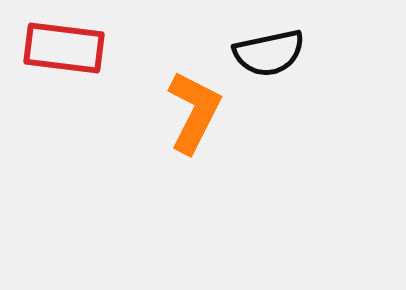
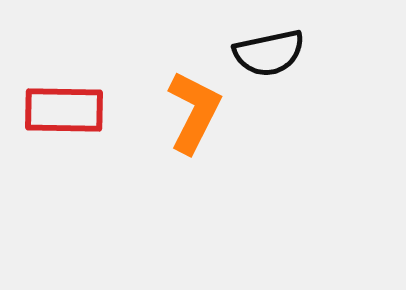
red rectangle: moved 62 px down; rotated 6 degrees counterclockwise
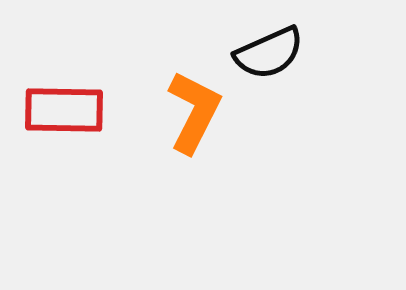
black semicircle: rotated 12 degrees counterclockwise
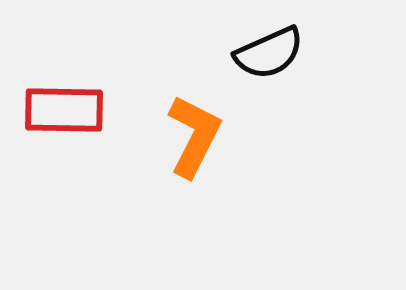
orange L-shape: moved 24 px down
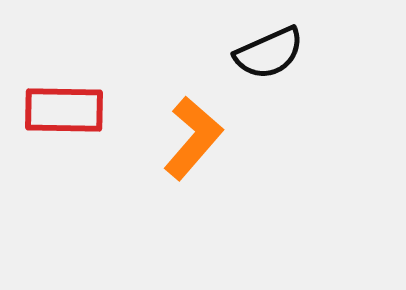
orange L-shape: moved 1 px left, 2 px down; rotated 14 degrees clockwise
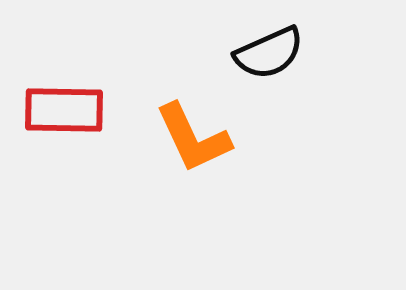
orange L-shape: rotated 114 degrees clockwise
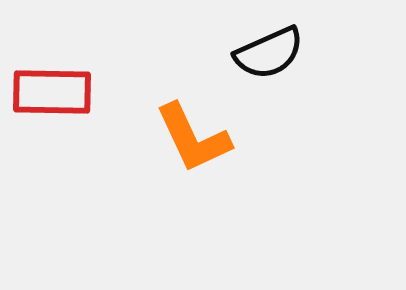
red rectangle: moved 12 px left, 18 px up
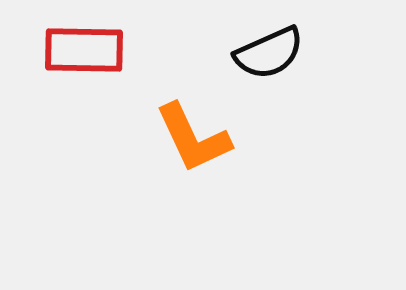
red rectangle: moved 32 px right, 42 px up
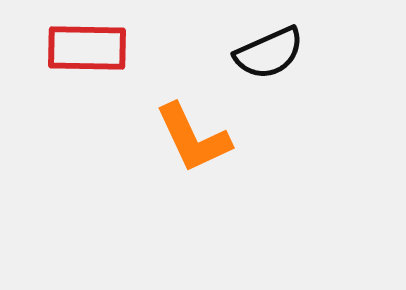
red rectangle: moved 3 px right, 2 px up
